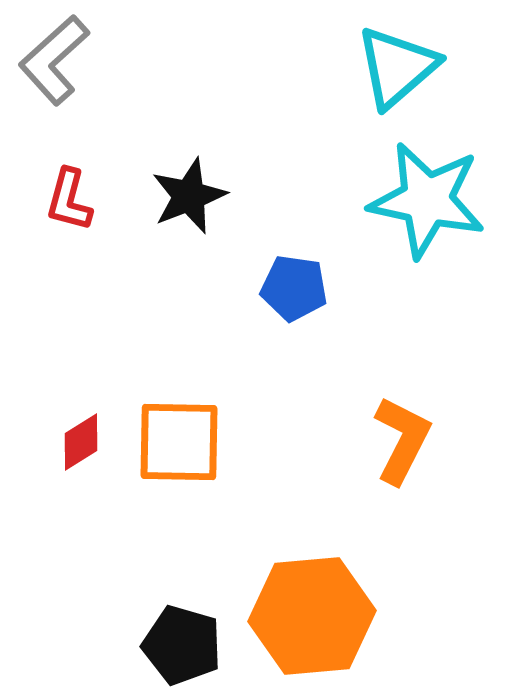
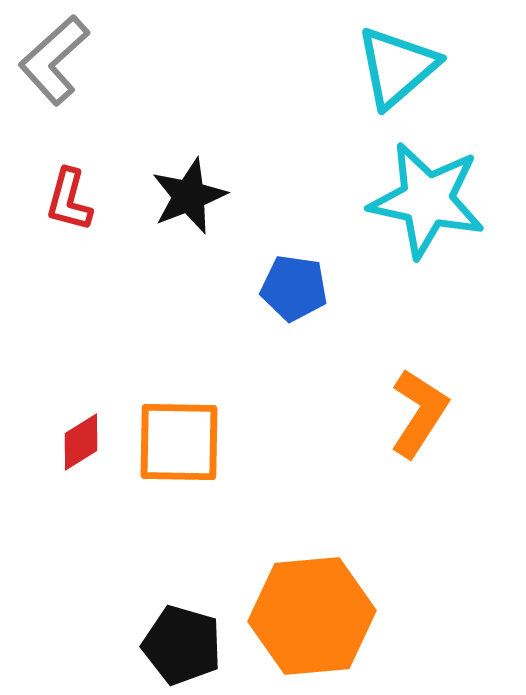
orange L-shape: moved 17 px right, 27 px up; rotated 6 degrees clockwise
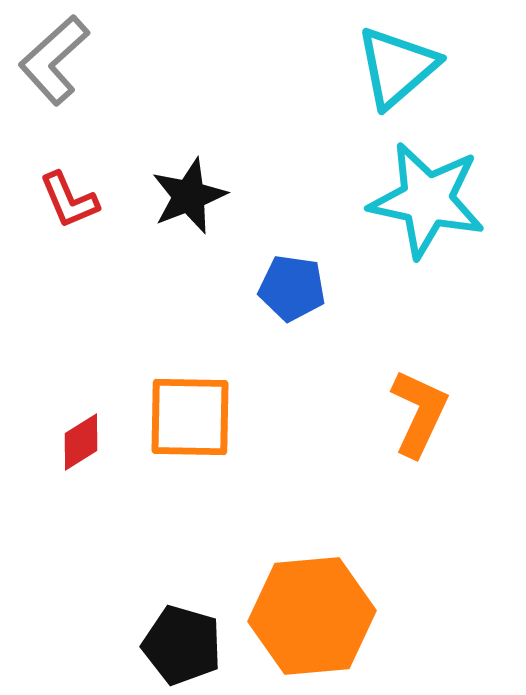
red L-shape: rotated 38 degrees counterclockwise
blue pentagon: moved 2 px left
orange L-shape: rotated 8 degrees counterclockwise
orange square: moved 11 px right, 25 px up
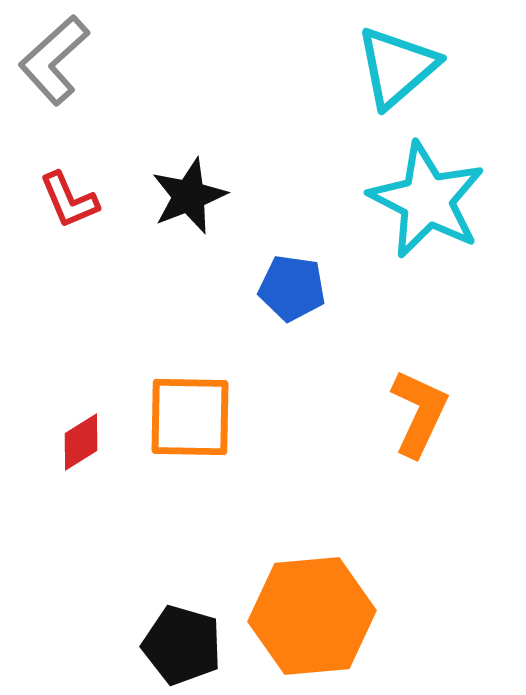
cyan star: rotated 15 degrees clockwise
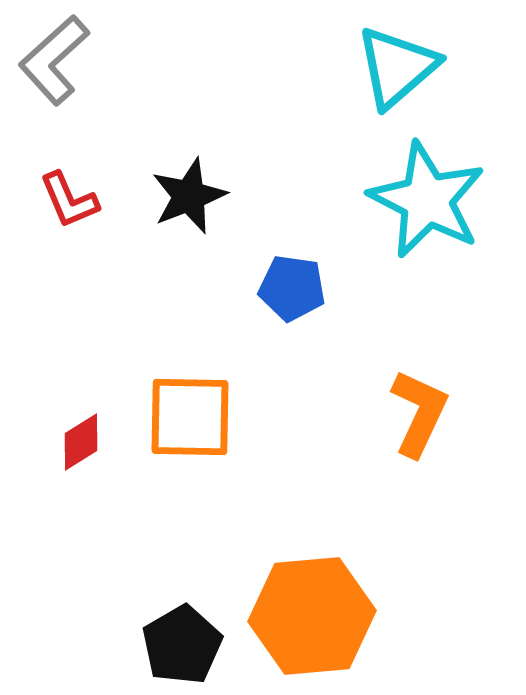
black pentagon: rotated 26 degrees clockwise
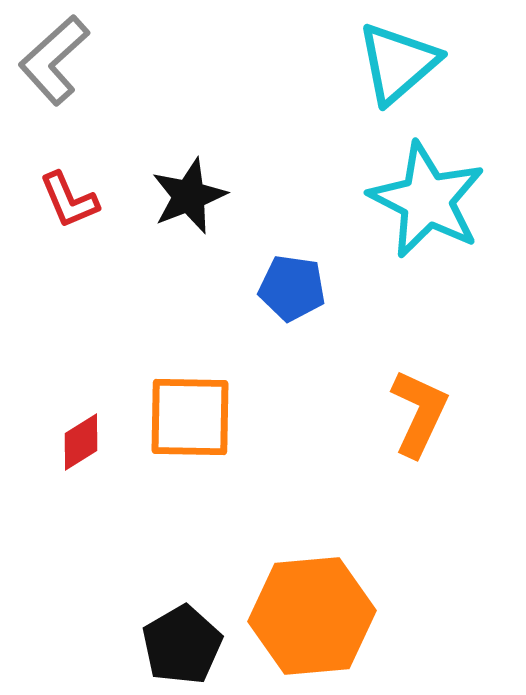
cyan triangle: moved 1 px right, 4 px up
